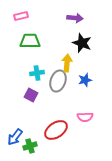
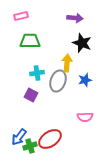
red ellipse: moved 6 px left, 9 px down
blue arrow: moved 4 px right
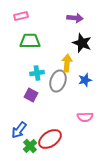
blue arrow: moved 7 px up
green cross: rotated 24 degrees counterclockwise
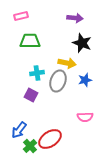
yellow arrow: rotated 96 degrees clockwise
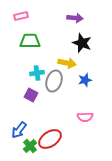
gray ellipse: moved 4 px left
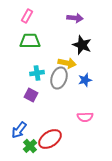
pink rectangle: moved 6 px right; rotated 48 degrees counterclockwise
black star: moved 2 px down
gray ellipse: moved 5 px right, 3 px up
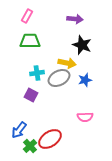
purple arrow: moved 1 px down
gray ellipse: rotated 45 degrees clockwise
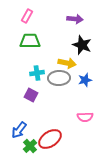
gray ellipse: rotated 25 degrees clockwise
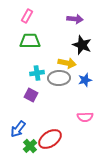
blue arrow: moved 1 px left, 1 px up
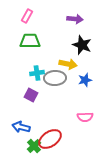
yellow arrow: moved 1 px right, 1 px down
gray ellipse: moved 4 px left
blue arrow: moved 3 px right, 2 px up; rotated 66 degrees clockwise
green cross: moved 4 px right
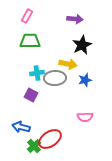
black star: rotated 24 degrees clockwise
